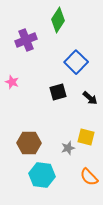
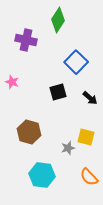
purple cross: rotated 35 degrees clockwise
brown hexagon: moved 11 px up; rotated 15 degrees clockwise
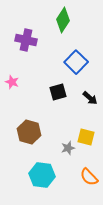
green diamond: moved 5 px right
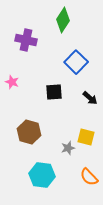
black square: moved 4 px left; rotated 12 degrees clockwise
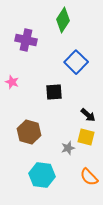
black arrow: moved 2 px left, 17 px down
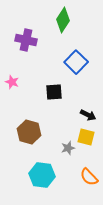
black arrow: rotated 14 degrees counterclockwise
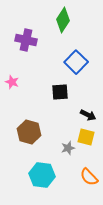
black square: moved 6 px right
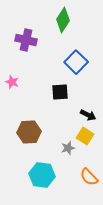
brown hexagon: rotated 20 degrees counterclockwise
yellow square: moved 1 px left, 1 px up; rotated 18 degrees clockwise
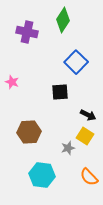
purple cross: moved 1 px right, 8 px up
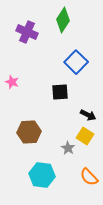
purple cross: rotated 10 degrees clockwise
gray star: rotated 24 degrees counterclockwise
